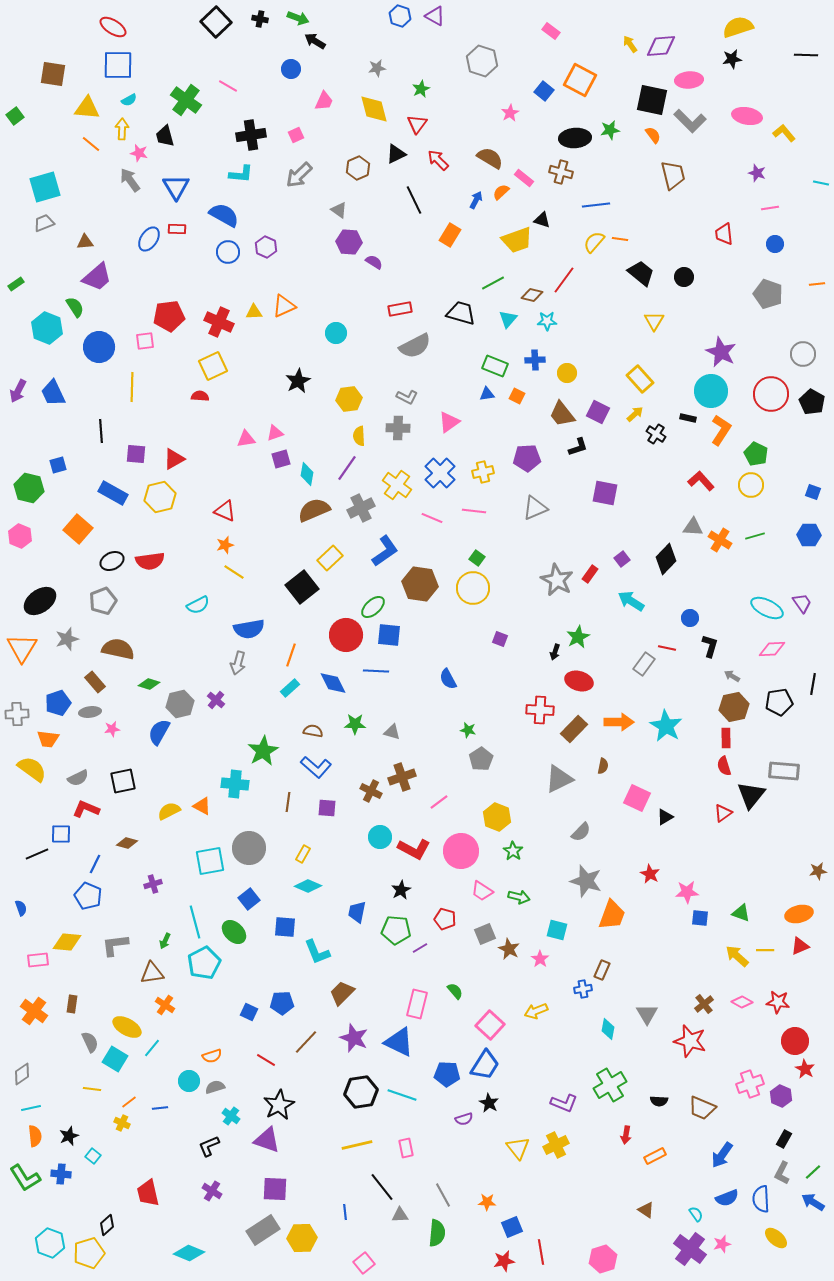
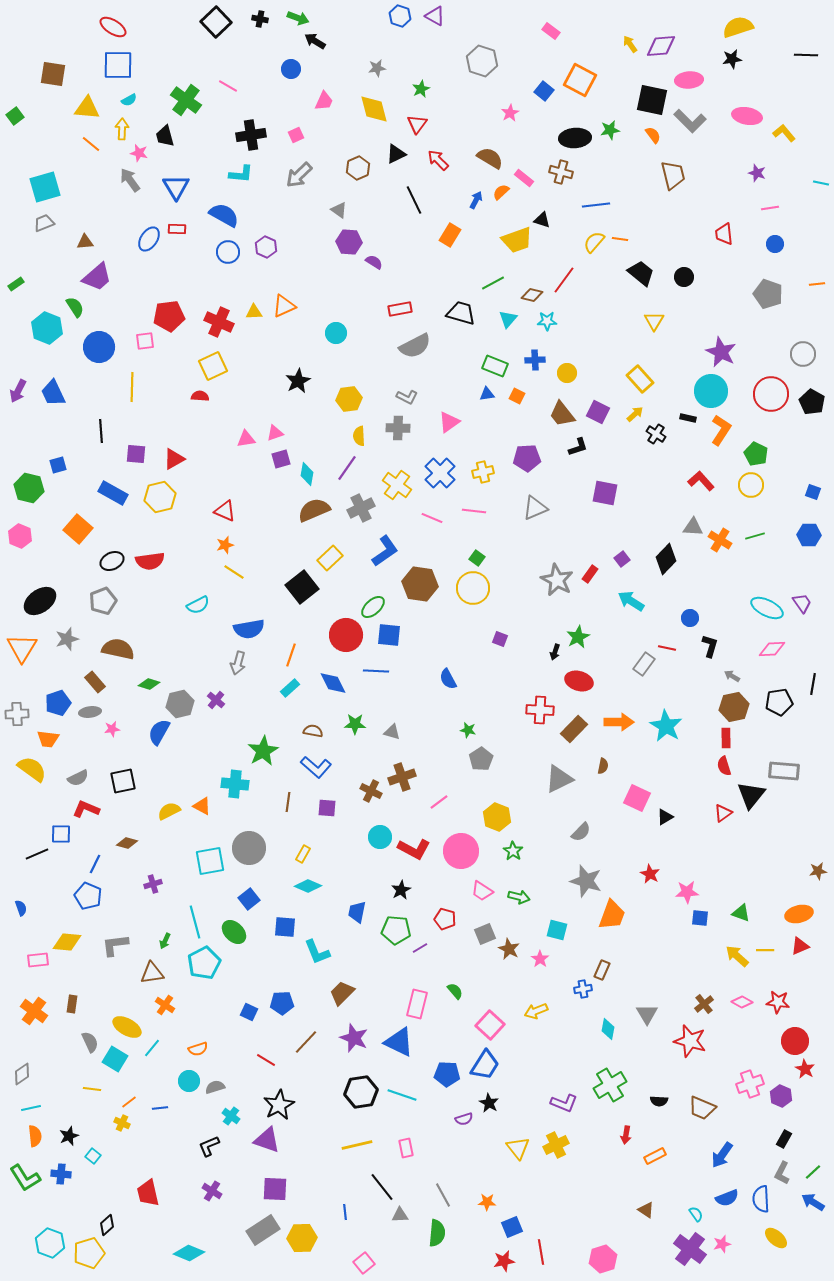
orange semicircle at (212, 1056): moved 14 px left, 7 px up
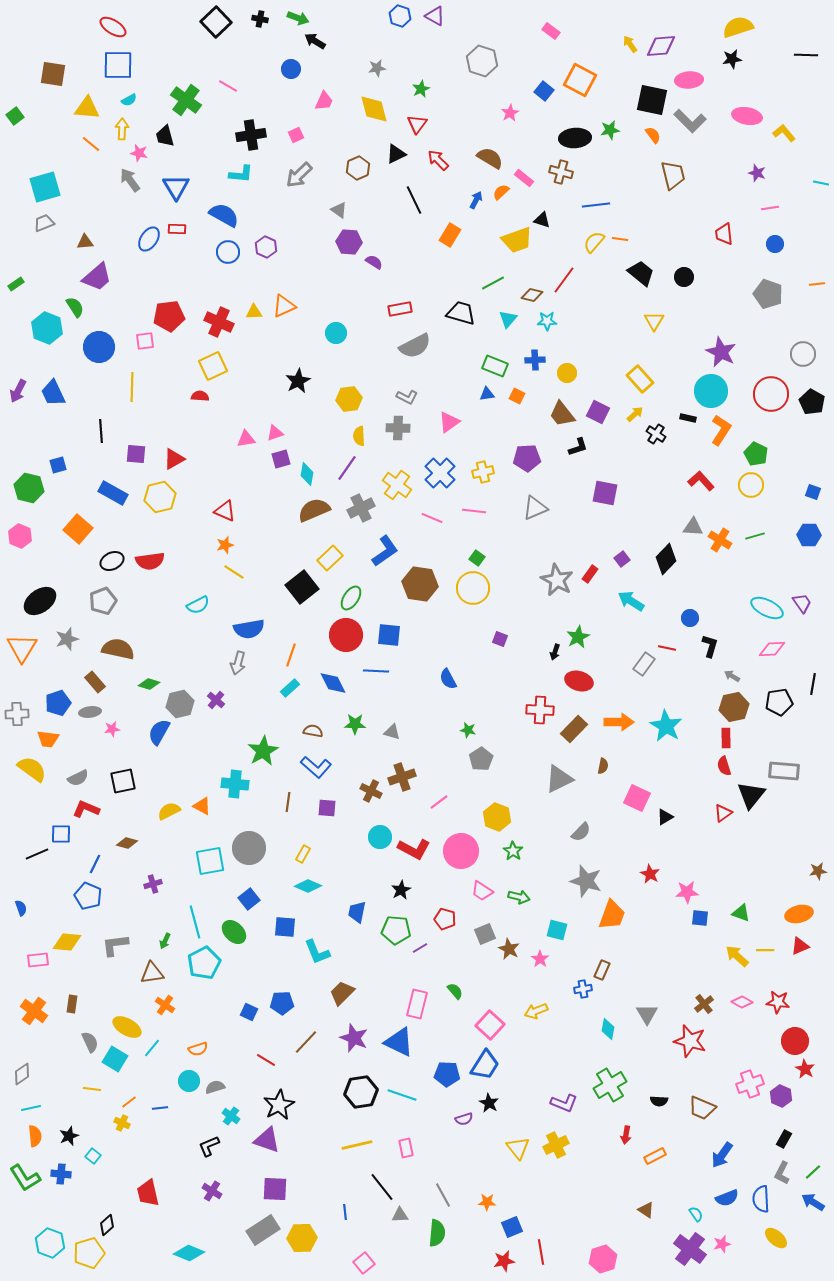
green ellipse at (373, 607): moved 22 px left, 9 px up; rotated 15 degrees counterclockwise
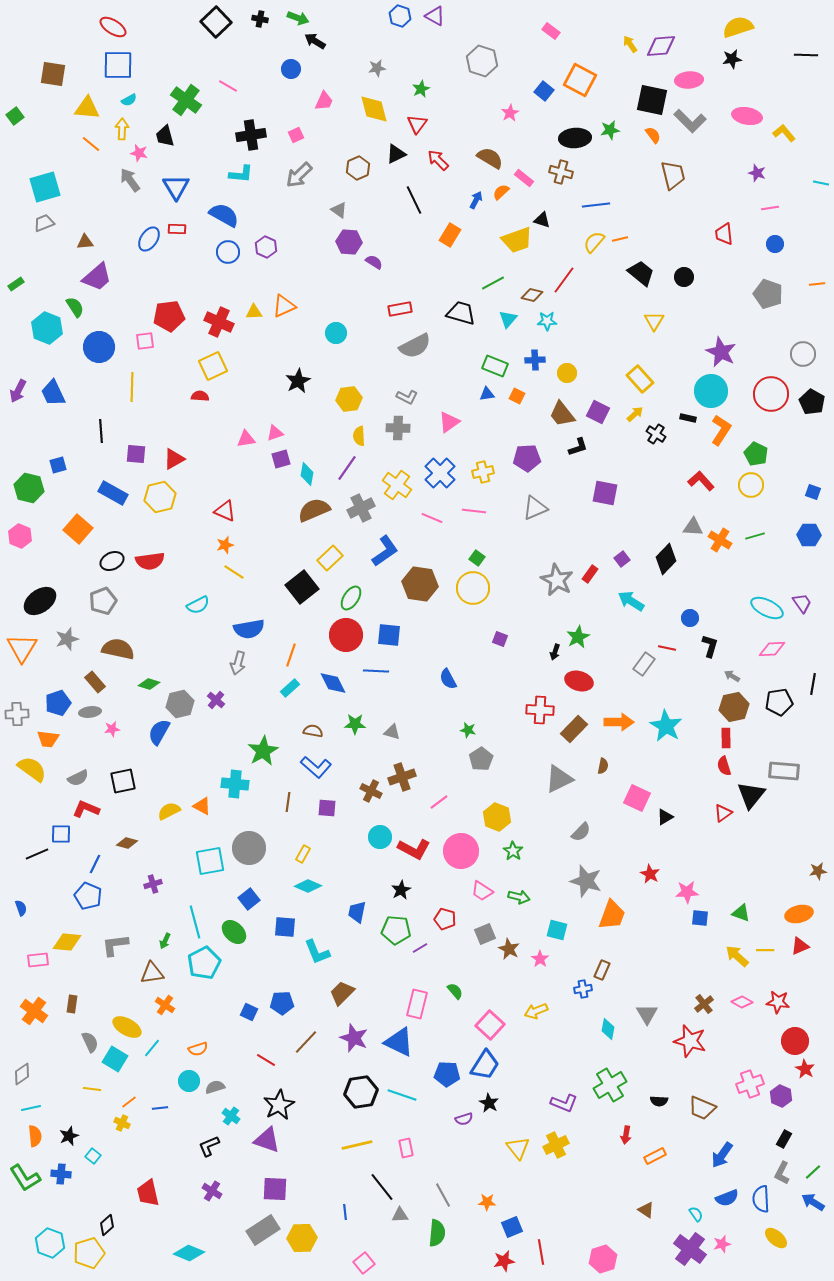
orange line at (620, 239): rotated 21 degrees counterclockwise
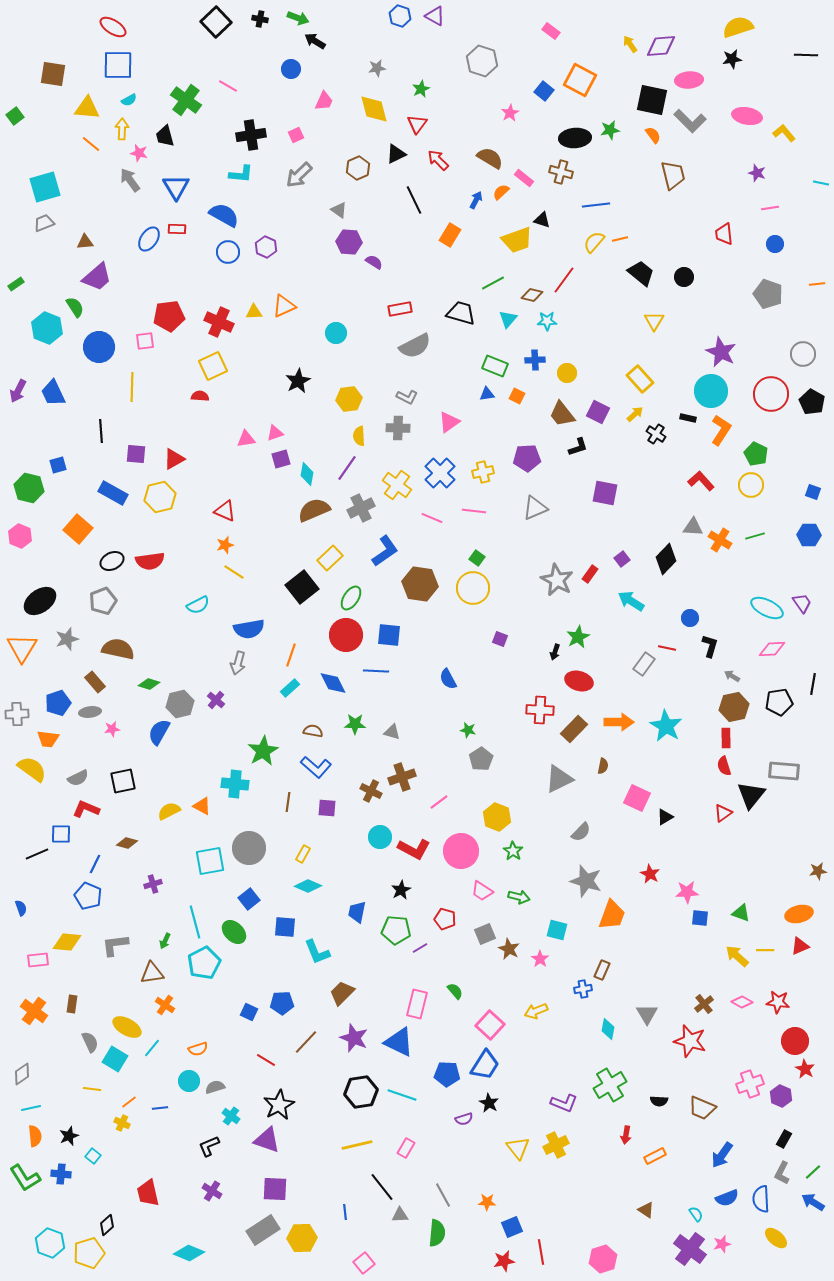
pink rectangle at (406, 1148): rotated 42 degrees clockwise
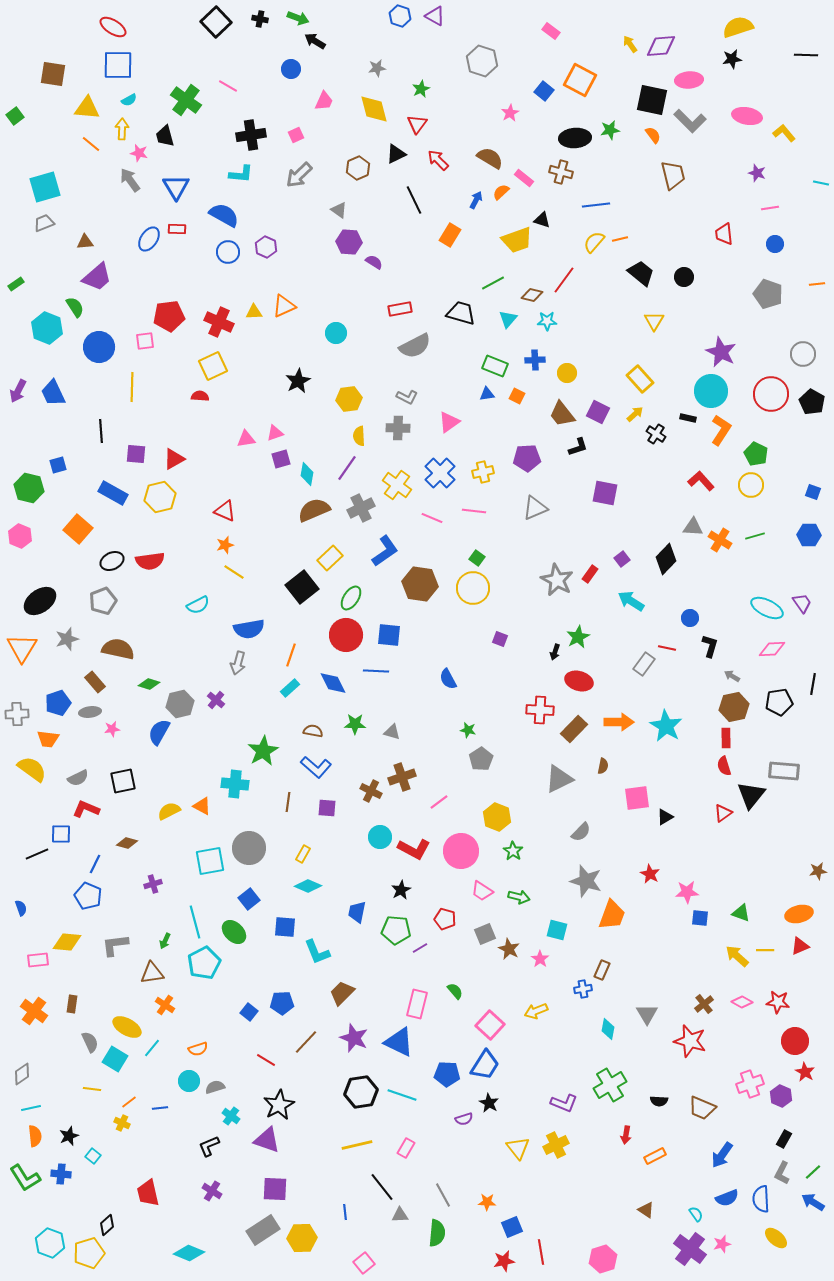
pink square at (637, 798): rotated 32 degrees counterclockwise
blue square at (249, 1012): rotated 12 degrees clockwise
red star at (805, 1069): moved 3 px down
